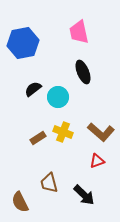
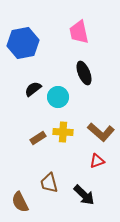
black ellipse: moved 1 px right, 1 px down
yellow cross: rotated 18 degrees counterclockwise
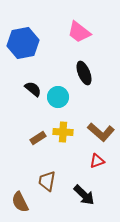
pink trapezoid: rotated 40 degrees counterclockwise
black semicircle: rotated 78 degrees clockwise
brown trapezoid: moved 2 px left, 2 px up; rotated 25 degrees clockwise
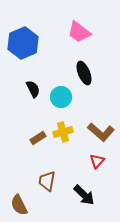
blue hexagon: rotated 12 degrees counterclockwise
black semicircle: rotated 24 degrees clockwise
cyan circle: moved 3 px right
yellow cross: rotated 18 degrees counterclockwise
red triangle: rotated 28 degrees counterclockwise
brown semicircle: moved 1 px left, 3 px down
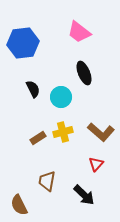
blue hexagon: rotated 16 degrees clockwise
red triangle: moved 1 px left, 3 px down
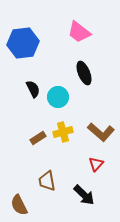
cyan circle: moved 3 px left
brown trapezoid: rotated 20 degrees counterclockwise
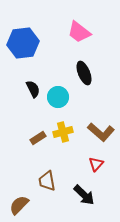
brown semicircle: rotated 70 degrees clockwise
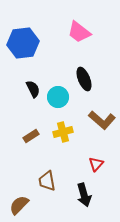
black ellipse: moved 6 px down
brown L-shape: moved 1 px right, 12 px up
brown rectangle: moved 7 px left, 2 px up
black arrow: rotated 30 degrees clockwise
